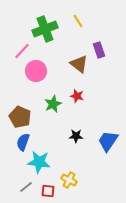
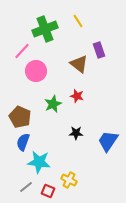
black star: moved 3 px up
red square: rotated 16 degrees clockwise
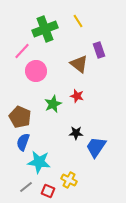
blue trapezoid: moved 12 px left, 6 px down
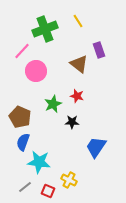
black star: moved 4 px left, 11 px up
gray line: moved 1 px left
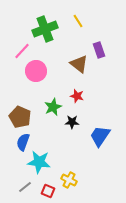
green star: moved 3 px down
blue trapezoid: moved 4 px right, 11 px up
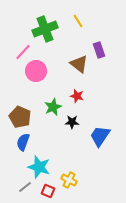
pink line: moved 1 px right, 1 px down
cyan star: moved 5 px down; rotated 10 degrees clockwise
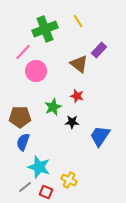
purple rectangle: rotated 63 degrees clockwise
brown pentagon: rotated 25 degrees counterclockwise
red square: moved 2 px left, 1 px down
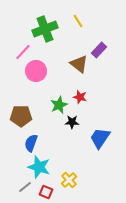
red star: moved 3 px right, 1 px down
green star: moved 6 px right, 2 px up
brown pentagon: moved 1 px right, 1 px up
blue trapezoid: moved 2 px down
blue semicircle: moved 8 px right, 1 px down
yellow cross: rotated 21 degrees clockwise
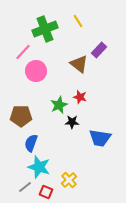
blue trapezoid: rotated 115 degrees counterclockwise
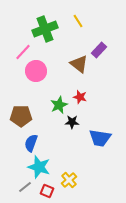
red square: moved 1 px right, 1 px up
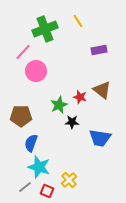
purple rectangle: rotated 35 degrees clockwise
brown triangle: moved 23 px right, 26 px down
